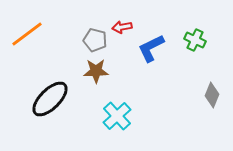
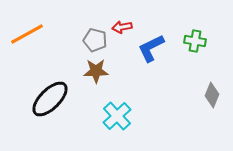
orange line: rotated 8 degrees clockwise
green cross: moved 1 px down; rotated 15 degrees counterclockwise
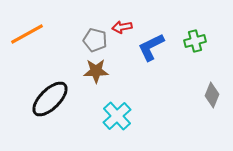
green cross: rotated 25 degrees counterclockwise
blue L-shape: moved 1 px up
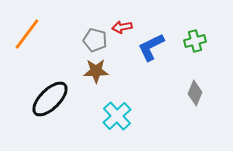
orange line: rotated 24 degrees counterclockwise
gray diamond: moved 17 px left, 2 px up
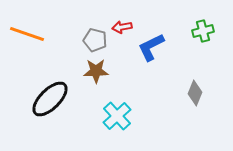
orange line: rotated 72 degrees clockwise
green cross: moved 8 px right, 10 px up
